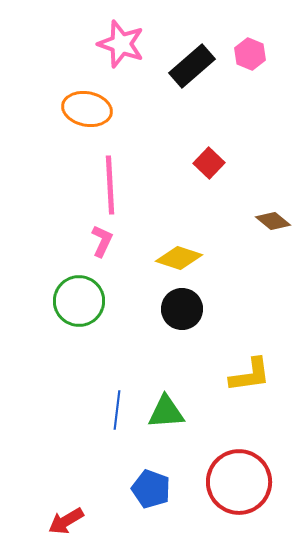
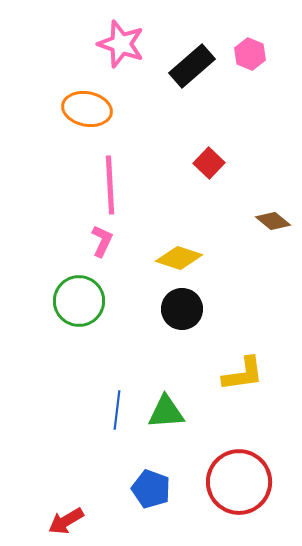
yellow L-shape: moved 7 px left, 1 px up
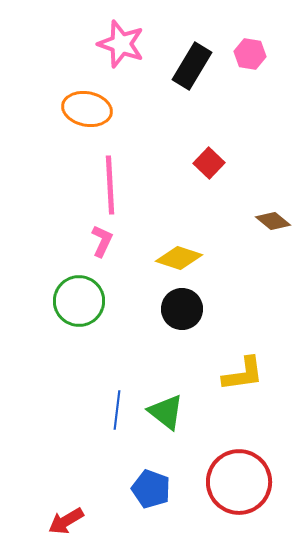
pink hexagon: rotated 12 degrees counterclockwise
black rectangle: rotated 18 degrees counterclockwise
green triangle: rotated 42 degrees clockwise
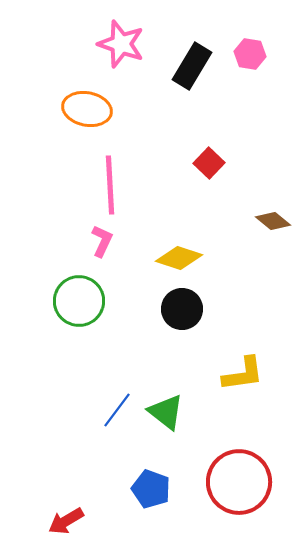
blue line: rotated 30 degrees clockwise
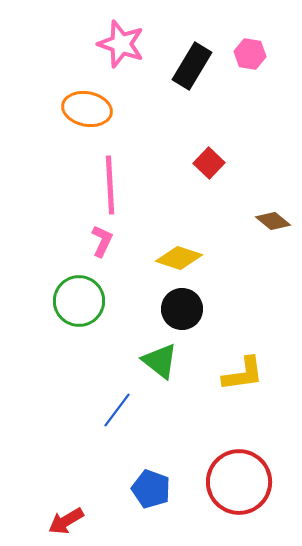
green triangle: moved 6 px left, 51 px up
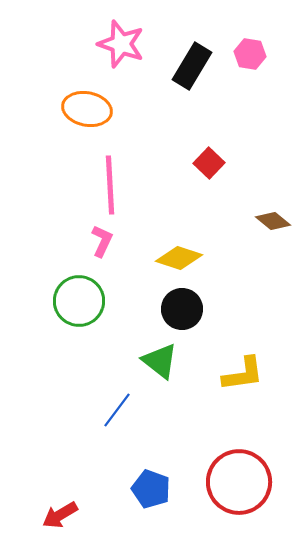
red arrow: moved 6 px left, 6 px up
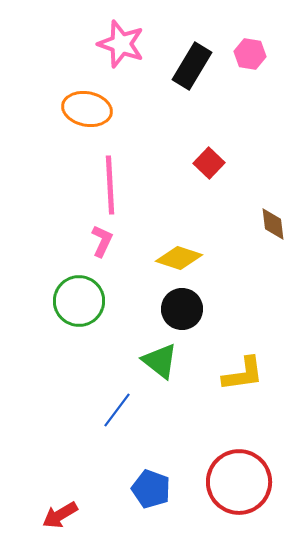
brown diamond: moved 3 px down; rotated 44 degrees clockwise
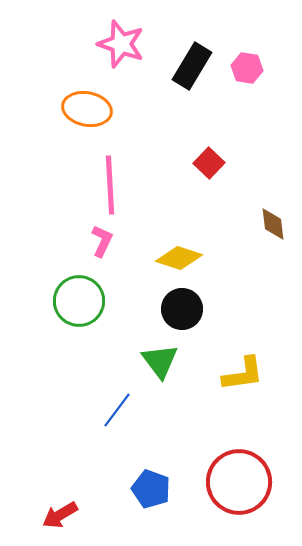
pink hexagon: moved 3 px left, 14 px down
green triangle: rotated 15 degrees clockwise
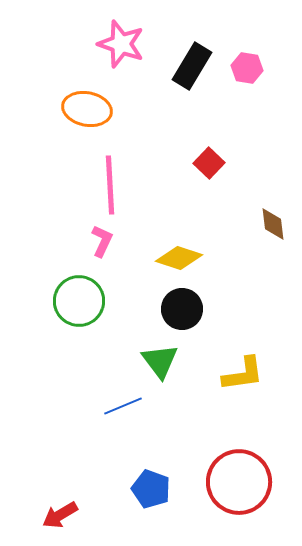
blue line: moved 6 px right, 4 px up; rotated 30 degrees clockwise
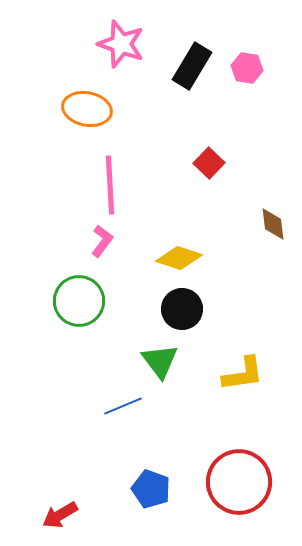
pink L-shape: rotated 12 degrees clockwise
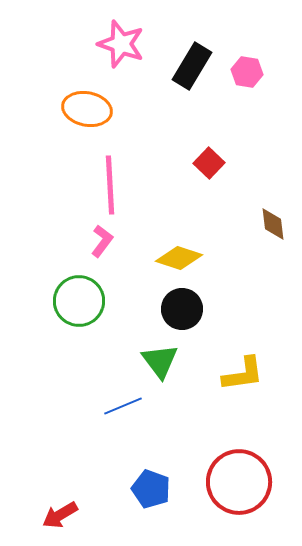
pink hexagon: moved 4 px down
